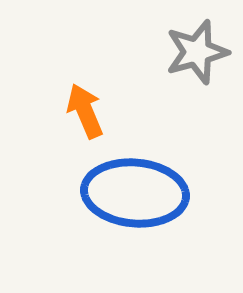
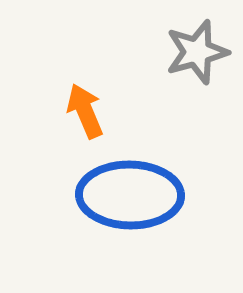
blue ellipse: moved 5 px left, 2 px down; rotated 4 degrees counterclockwise
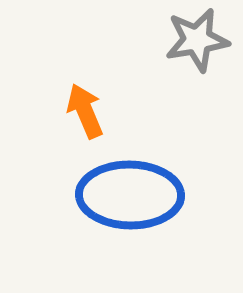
gray star: moved 12 px up; rotated 6 degrees clockwise
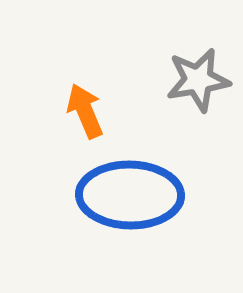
gray star: moved 1 px right, 40 px down
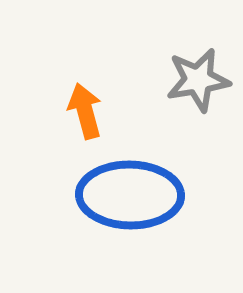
orange arrow: rotated 8 degrees clockwise
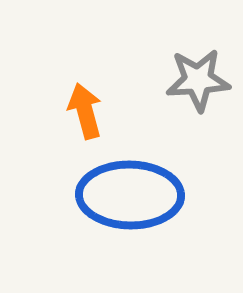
gray star: rotated 6 degrees clockwise
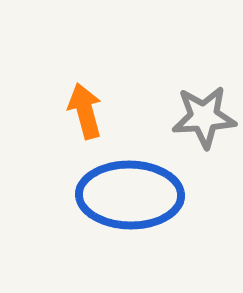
gray star: moved 6 px right, 37 px down
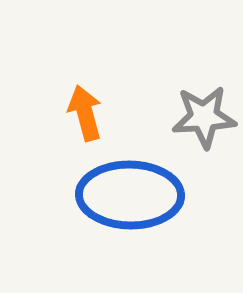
orange arrow: moved 2 px down
